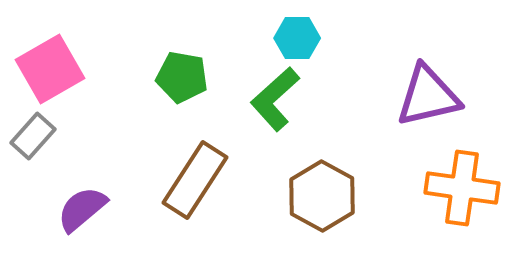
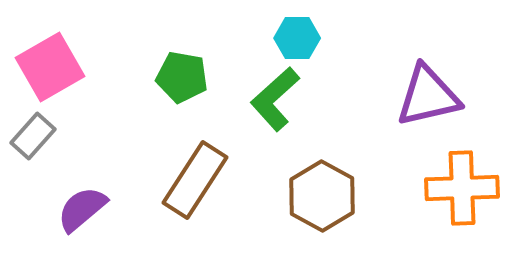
pink square: moved 2 px up
orange cross: rotated 10 degrees counterclockwise
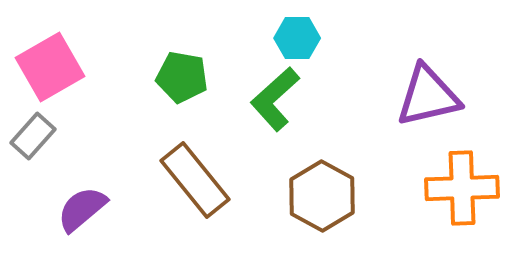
brown rectangle: rotated 72 degrees counterclockwise
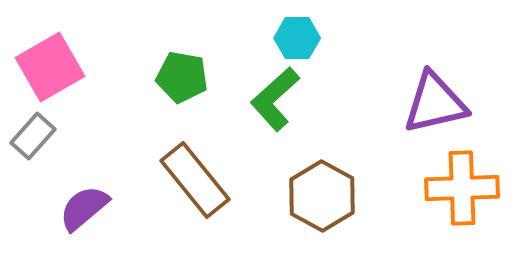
purple triangle: moved 7 px right, 7 px down
purple semicircle: moved 2 px right, 1 px up
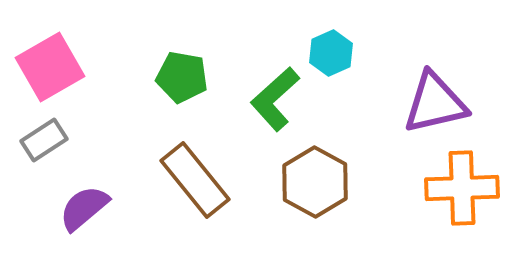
cyan hexagon: moved 34 px right, 15 px down; rotated 24 degrees counterclockwise
gray rectangle: moved 11 px right, 4 px down; rotated 15 degrees clockwise
brown hexagon: moved 7 px left, 14 px up
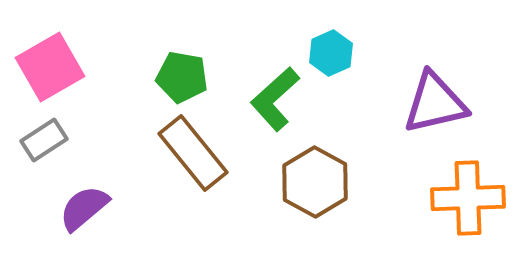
brown rectangle: moved 2 px left, 27 px up
orange cross: moved 6 px right, 10 px down
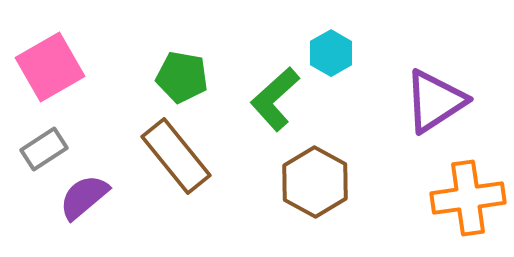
cyan hexagon: rotated 6 degrees counterclockwise
purple triangle: moved 2 px up; rotated 20 degrees counterclockwise
gray rectangle: moved 9 px down
brown rectangle: moved 17 px left, 3 px down
orange cross: rotated 6 degrees counterclockwise
purple semicircle: moved 11 px up
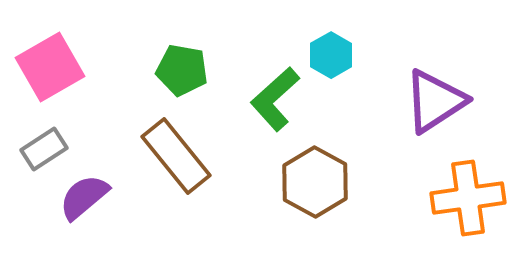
cyan hexagon: moved 2 px down
green pentagon: moved 7 px up
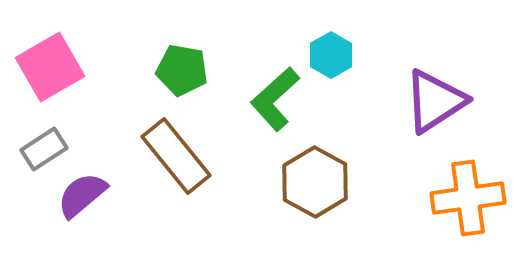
purple semicircle: moved 2 px left, 2 px up
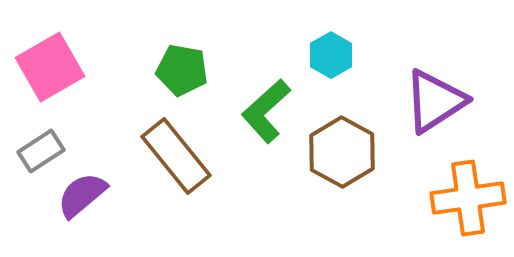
green L-shape: moved 9 px left, 12 px down
gray rectangle: moved 3 px left, 2 px down
brown hexagon: moved 27 px right, 30 px up
